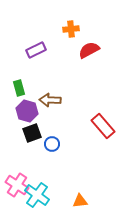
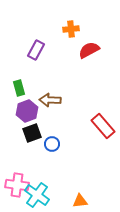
purple rectangle: rotated 36 degrees counterclockwise
purple hexagon: rotated 25 degrees clockwise
pink cross: rotated 25 degrees counterclockwise
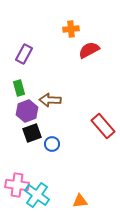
purple rectangle: moved 12 px left, 4 px down
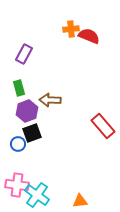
red semicircle: moved 14 px up; rotated 50 degrees clockwise
blue circle: moved 34 px left
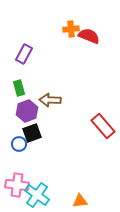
blue circle: moved 1 px right
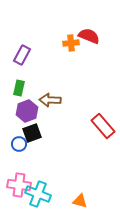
orange cross: moved 14 px down
purple rectangle: moved 2 px left, 1 px down
green rectangle: rotated 28 degrees clockwise
pink cross: moved 2 px right
cyan cross: moved 1 px right, 1 px up; rotated 15 degrees counterclockwise
orange triangle: rotated 21 degrees clockwise
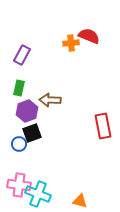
red rectangle: rotated 30 degrees clockwise
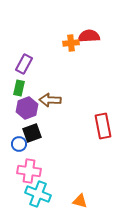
red semicircle: rotated 25 degrees counterclockwise
purple rectangle: moved 2 px right, 9 px down
purple hexagon: moved 3 px up
pink cross: moved 10 px right, 14 px up
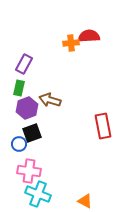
brown arrow: rotated 15 degrees clockwise
orange triangle: moved 5 px right; rotated 14 degrees clockwise
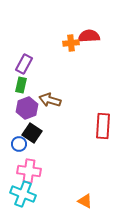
green rectangle: moved 2 px right, 3 px up
red rectangle: rotated 15 degrees clockwise
black square: rotated 36 degrees counterclockwise
cyan cross: moved 15 px left
